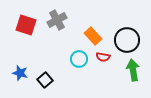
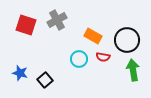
orange rectangle: rotated 18 degrees counterclockwise
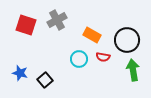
orange rectangle: moved 1 px left, 1 px up
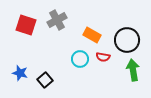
cyan circle: moved 1 px right
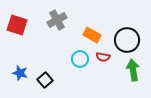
red square: moved 9 px left
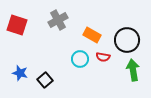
gray cross: moved 1 px right
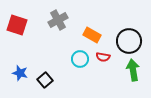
black circle: moved 2 px right, 1 px down
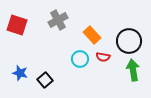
orange rectangle: rotated 18 degrees clockwise
